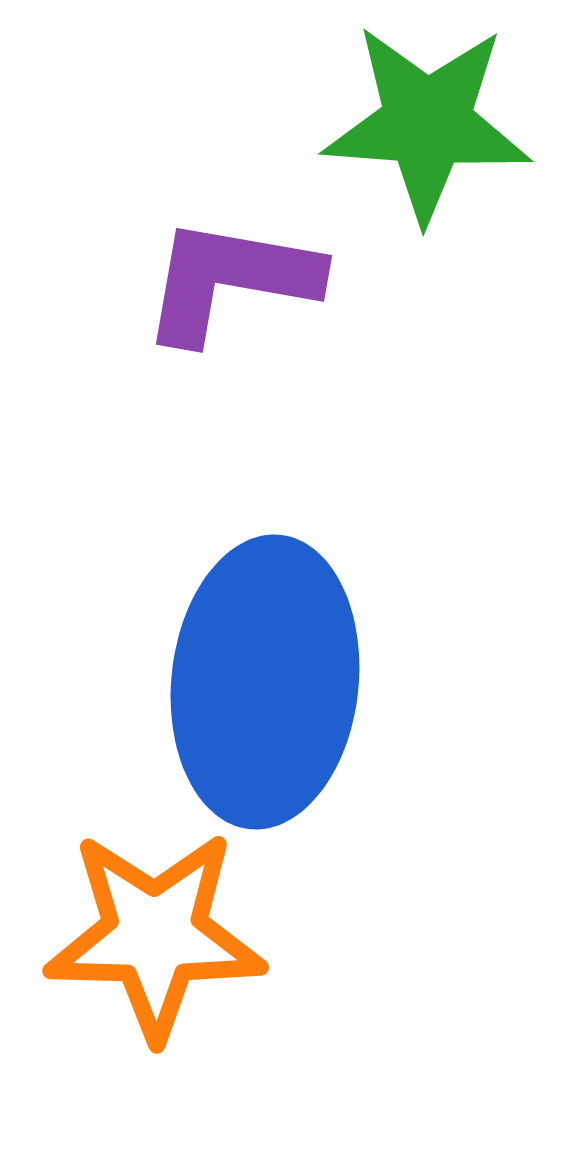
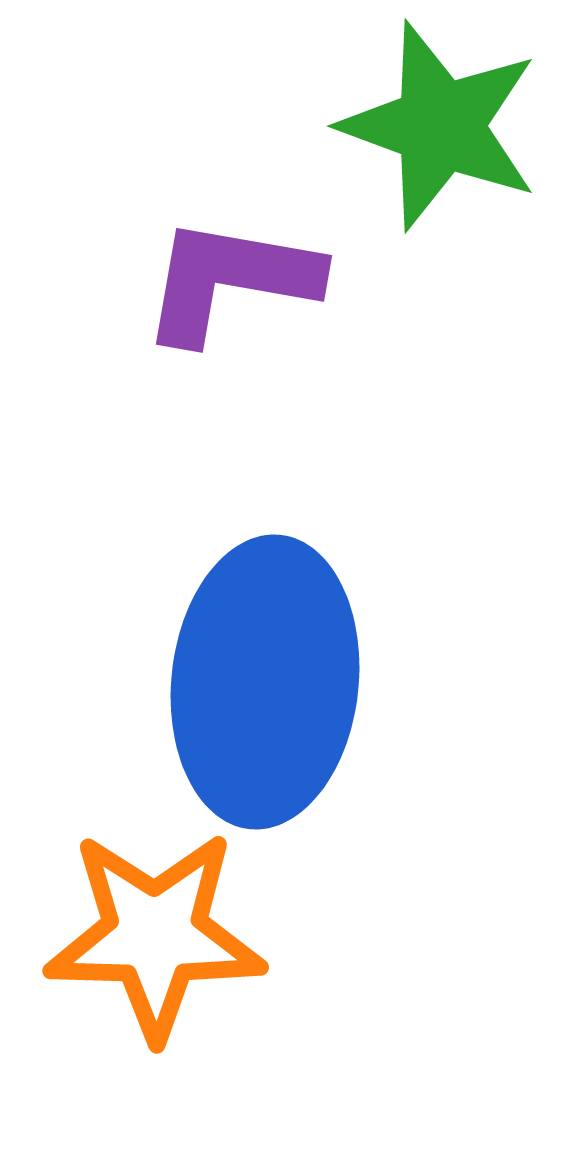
green star: moved 13 px right, 3 px down; rotated 16 degrees clockwise
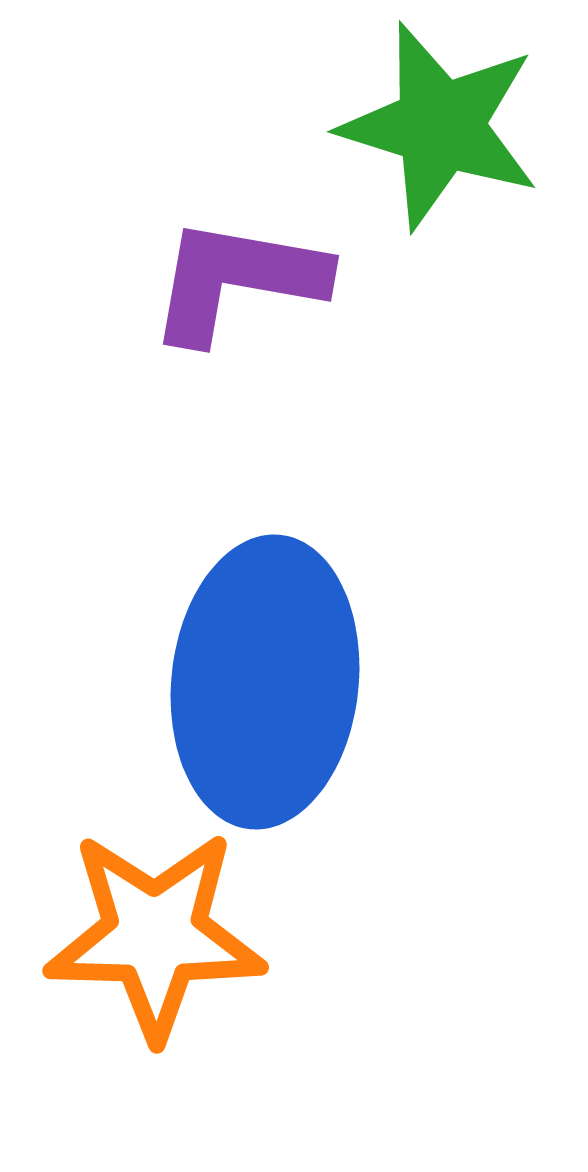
green star: rotated 3 degrees counterclockwise
purple L-shape: moved 7 px right
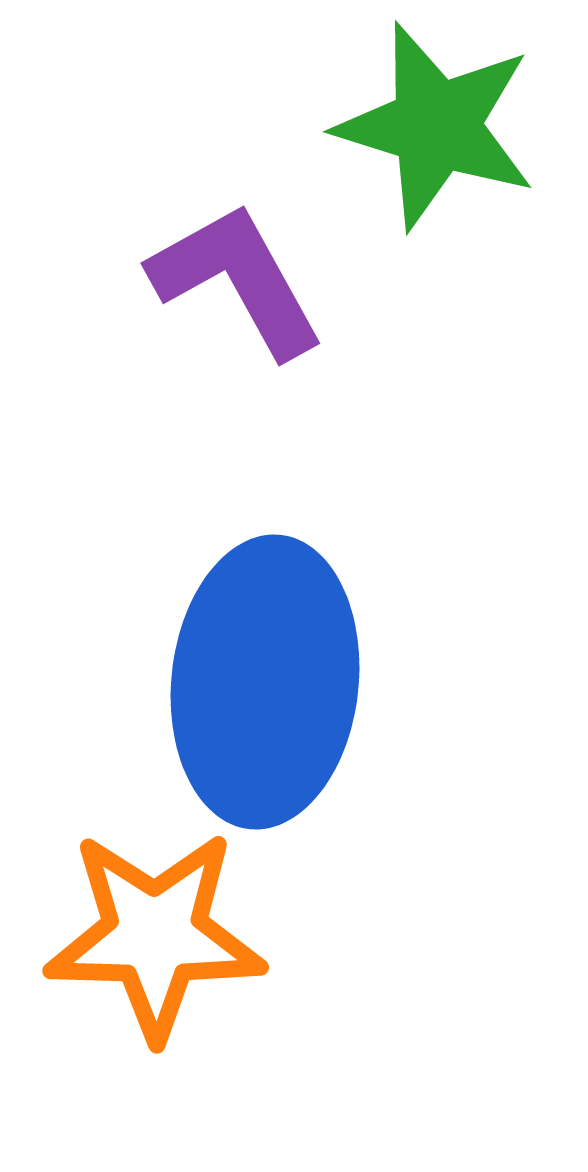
green star: moved 4 px left
purple L-shape: rotated 51 degrees clockwise
